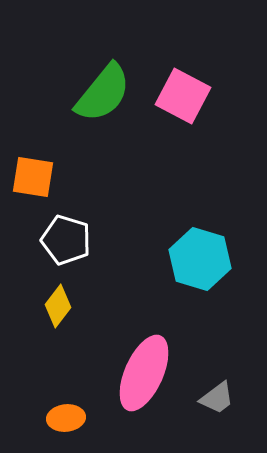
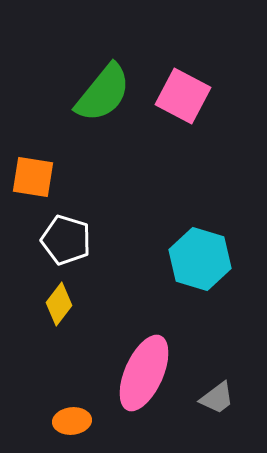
yellow diamond: moved 1 px right, 2 px up
orange ellipse: moved 6 px right, 3 px down
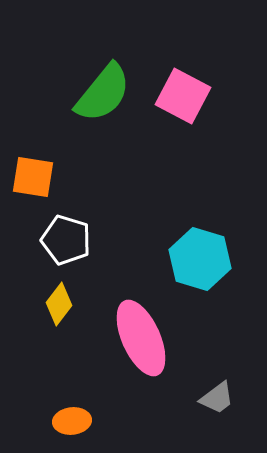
pink ellipse: moved 3 px left, 35 px up; rotated 48 degrees counterclockwise
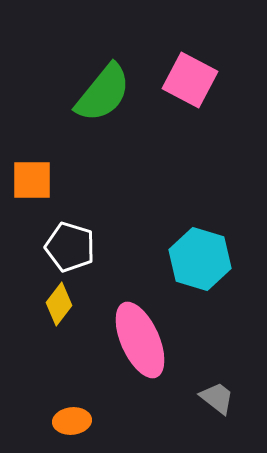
pink square: moved 7 px right, 16 px up
orange square: moved 1 px left, 3 px down; rotated 9 degrees counterclockwise
white pentagon: moved 4 px right, 7 px down
pink ellipse: moved 1 px left, 2 px down
gray trapezoid: rotated 105 degrees counterclockwise
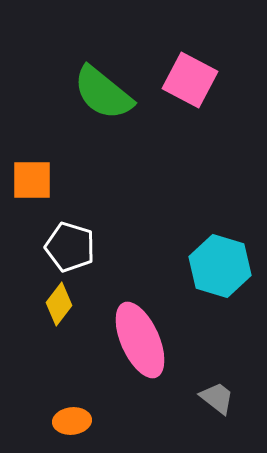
green semicircle: rotated 90 degrees clockwise
cyan hexagon: moved 20 px right, 7 px down
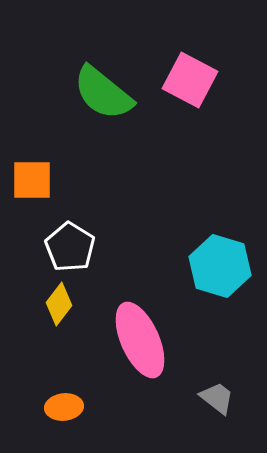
white pentagon: rotated 15 degrees clockwise
orange ellipse: moved 8 px left, 14 px up
